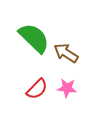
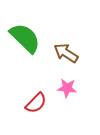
green semicircle: moved 9 px left
red semicircle: moved 1 px left, 14 px down
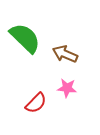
brown arrow: moved 1 px left, 1 px down; rotated 10 degrees counterclockwise
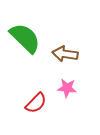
brown arrow: rotated 15 degrees counterclockwise
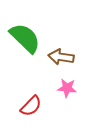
brown arrow: moved 4 px left, 3 px down
red semicircle: moved 5 px left, 3 px down
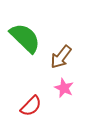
brown arrow: rotated 60 degrees counterclockwise
pink star: moved 3 px left; rotated 18 degrees clockwise
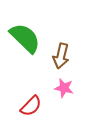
brown arrow: moved 1 px up; rotated 25 degrees counterclockwise
pink star: rotated 12 degrees counterclockwise
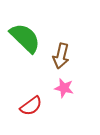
red semicircle: rotated 10 degrees clockwise
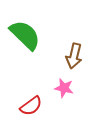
green semicircle: moved 3 px up
brown arrow: moved 13 px right
